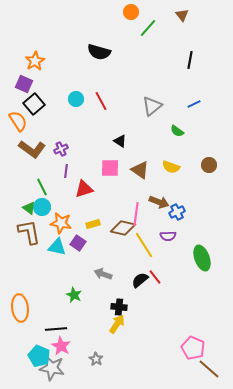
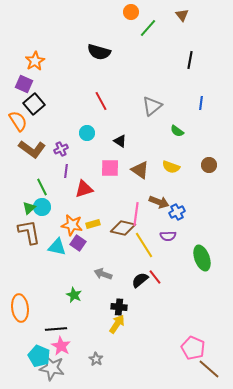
cyan circle at (76, 99): moved 11 px right, 34 px down
blue line at (194, 104): moved 7 px right, 1 px up; rotated 56 degrees counterclockwise
green triangle at (29, 208): rotated 40 degrees clockwise
orange star at (61, 223): moved 11 px right, 2 px down
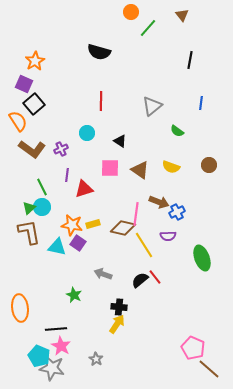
red line at (101, 101): rotated 30 degrees clockwise
purple line at (66, 171): moved 1 px right, 4 px down
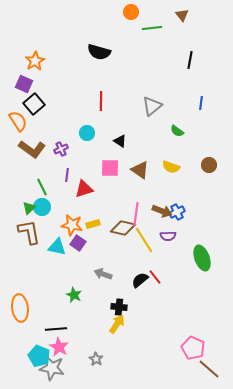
green line at (148, 28): moved 4 px right; rotated 42 degrees clockwise
brown arrow at (159, 202): moved 3 px right, 9 px down
yellow line at (144, 245): moved 5 px up
pink star at (61, 346): moved 2 px left, 1 px down
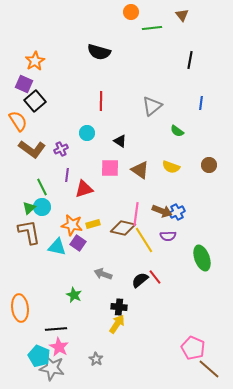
black square at (34, 104): moved 1 px right, 3 px up
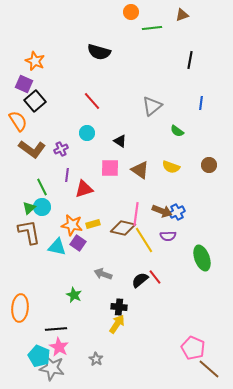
brown triangle at (182, 15): rotated 48 degrees clockwise
orange star at (35, 61): rotated 18 degrees counterclockwise
red line at (101, 101): moved 9 px left; rotated 42 degrees counterclockwise
orange ellipse at (20, 308): rotated 12 degrees clockwise
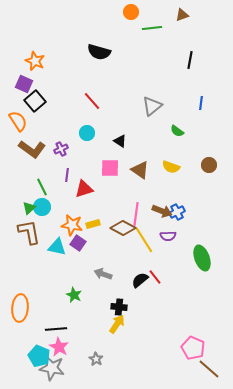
brown diamond at (123, 228): rotated 15 degrees clockwise
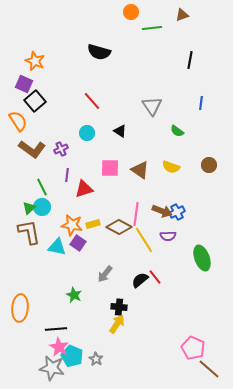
gray triangle at (152, 106): rotated 25 degrees counterclockwise
black triangle at (120, 141): moved 10 px up
brown diamond at (123, 228): moved 4 px left, 1 px up
gray arrow at (103, 274): moved 2 px right; rotated 72 degrees counterclockwise
cyan pentagon at (39, 356): moved 33 px right
